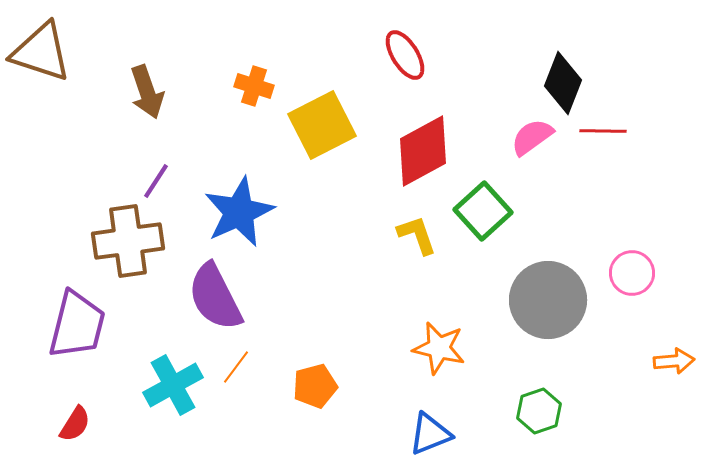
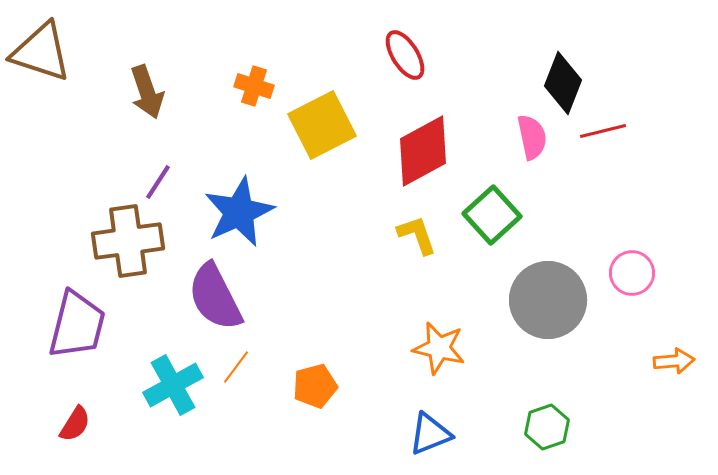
red line: rotated 15 degrees counterclockwise
pink semicircle: rotated 114 degrees clockwise
purple line: moved 2 px right, 1 px down
green square: moved 9 px right, 4 px down
green hexagon: moved 8 px right, 16 px down
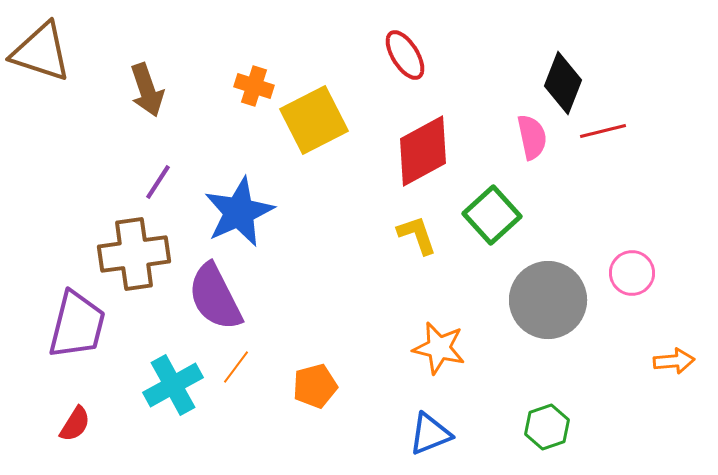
brown arrow: moved 2 px up
yellow square: moved 8 px left, 5 px up
brown cross: moved 6 px right, 13 px down
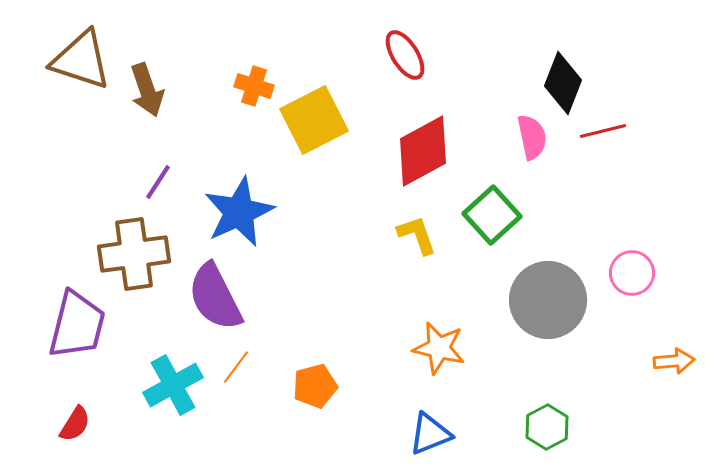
brown triangle: moved 40 px right, 8 px down
green hexagon: rotated 9 degrees counterclockwise
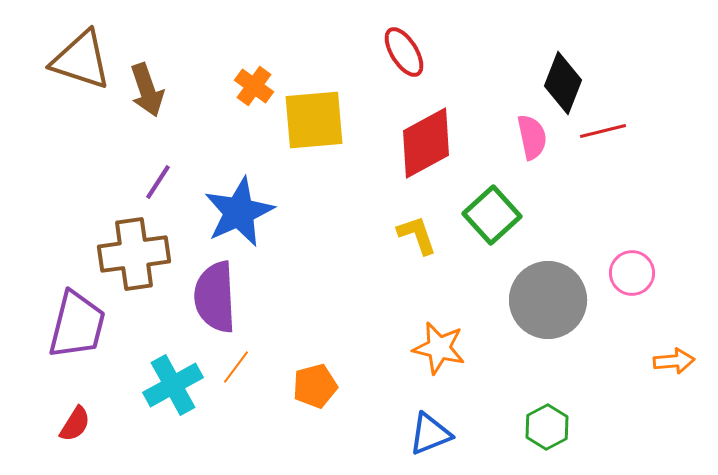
red ellipse: moved 1 px left, 3 px up
orange cross: rotated 18 degrees clockwise
yellow square: rotated 22 degrees clockwise
red diamond: moved 3 px right, 8 px up
purple semicircle: rotated 24 degrees clockwise
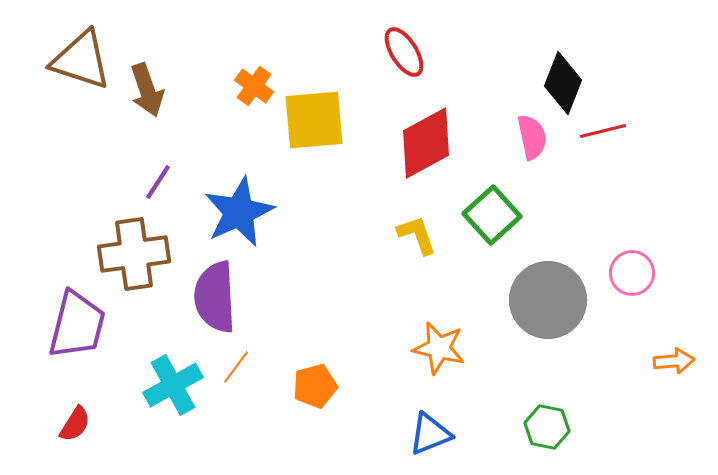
green hexagon: rotated 21 degrees counterclockwise
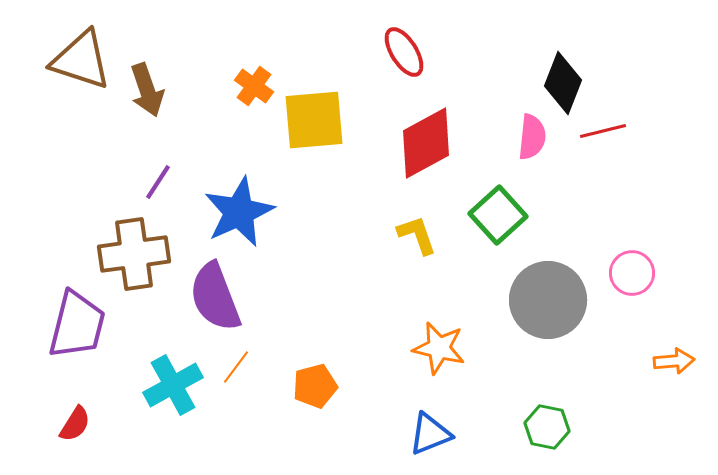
pink semicircle: rotated 18 degrees clockwise
green square: moved 6 px right
purple semicircle: rotated 18 degrees counterclockwise
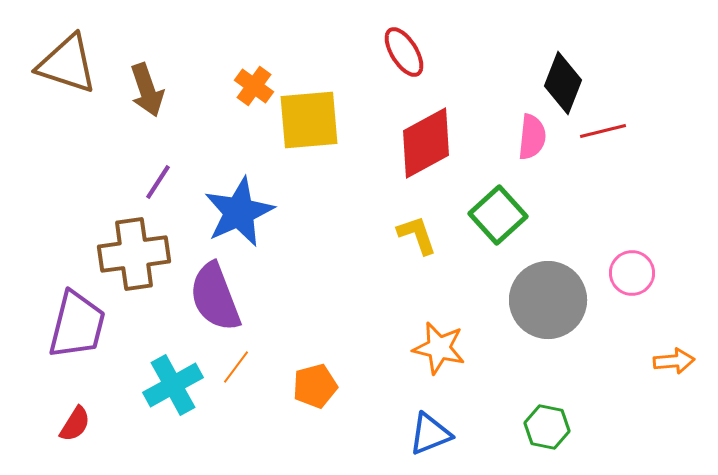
brown triangle: moved 14 px left, 4 px down
yellow square: moved 5 px left
